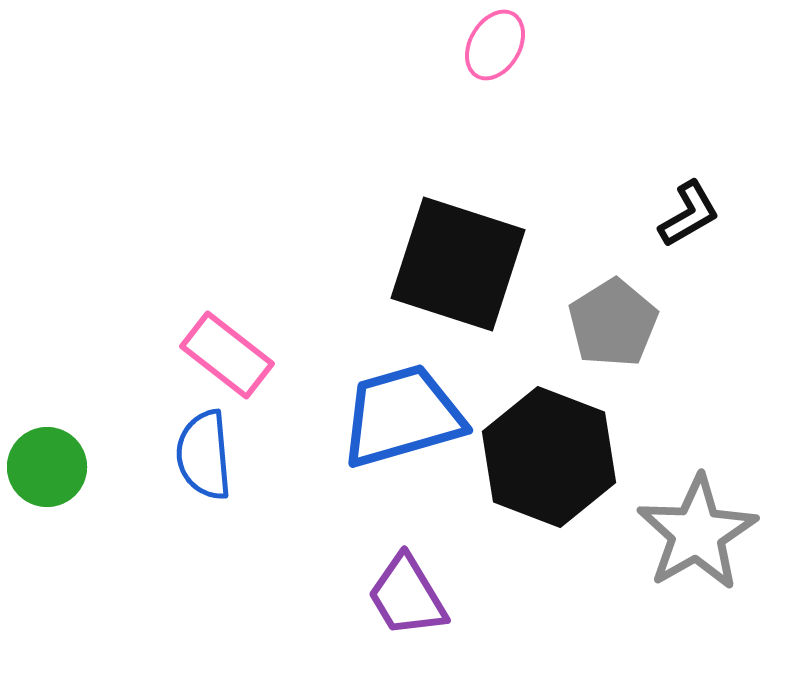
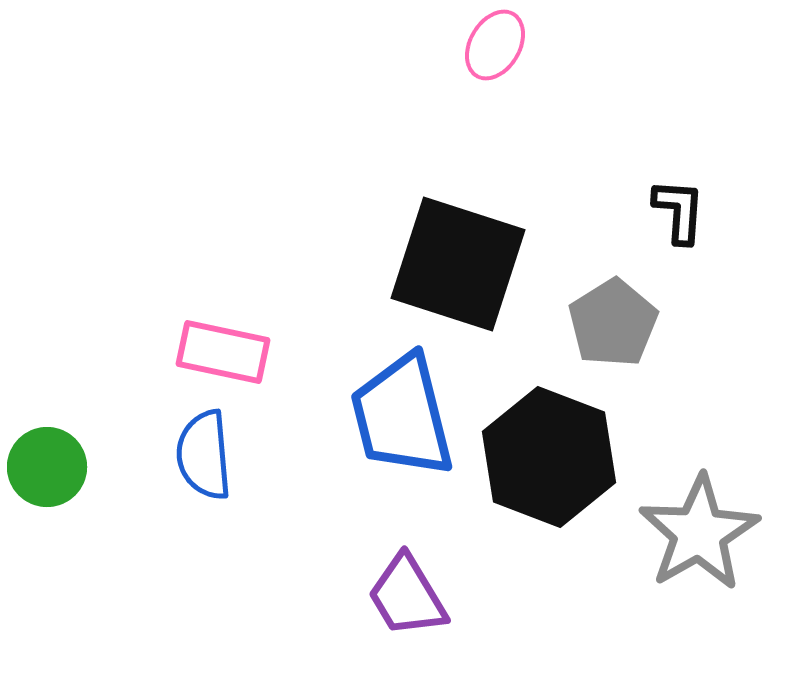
black L-shape: moved 10 px left, 3 px up; rotated 56 degrees counterclockwise
pink rectangle: moved 4 px left, 3 px up; rotated 26 degrees counterclockwise
blue trapezoid: rotated 88 degrees counterclockwise
gray star: moved 2 px right
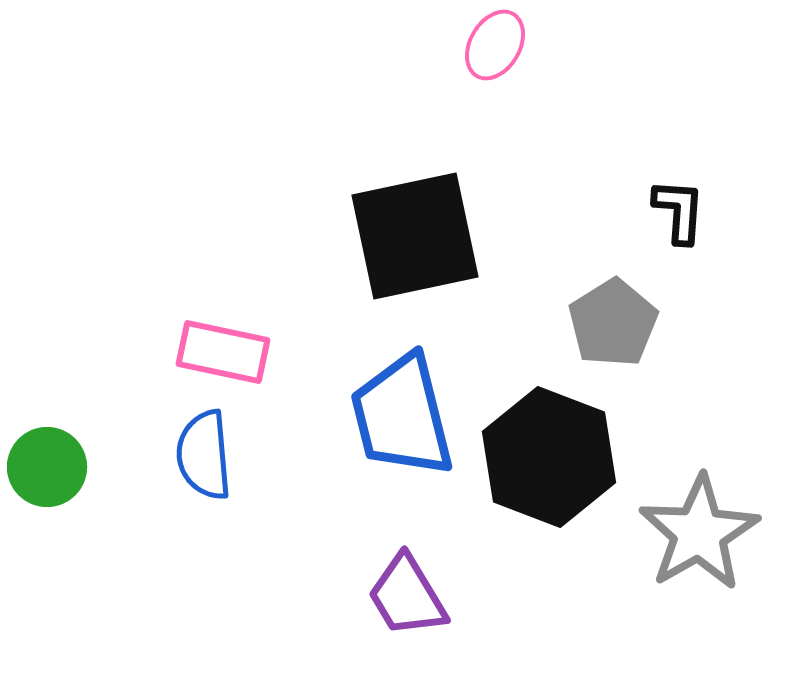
black square: moved 43 px left, 28 px up; rotated 30 degrees counterclockwise
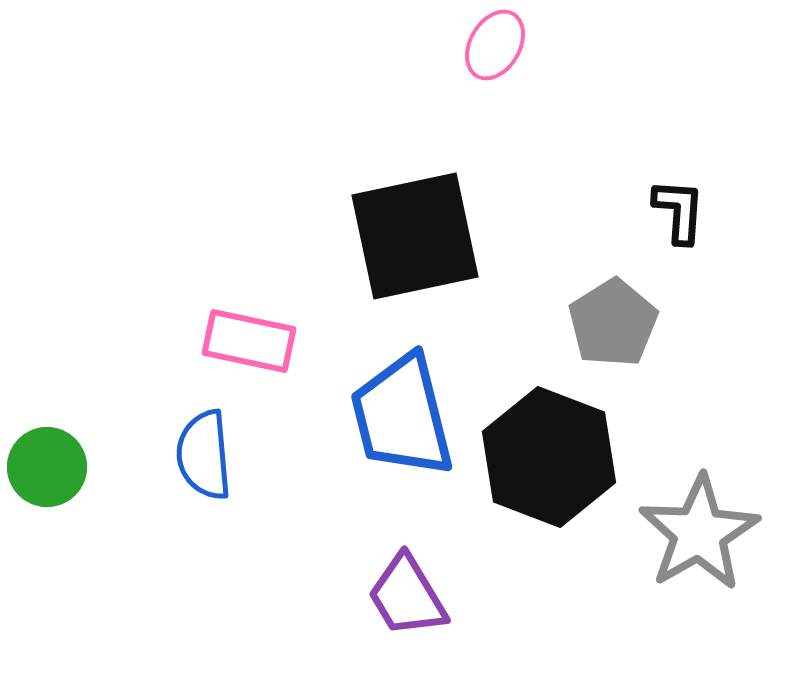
pink rectangle: moved 26 px right, 11 px up
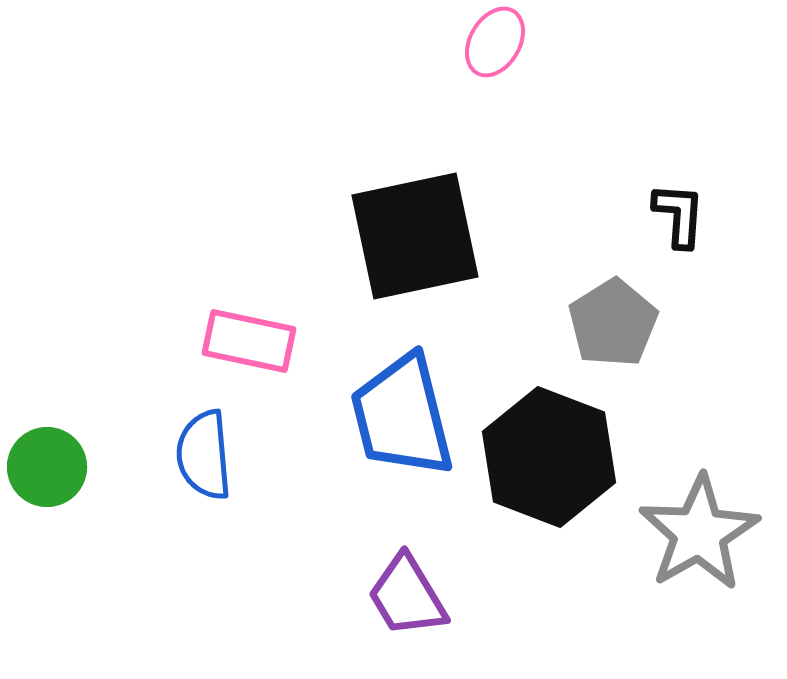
pink ellipse: moved 3 px up
black L-shape: moved 4 px down
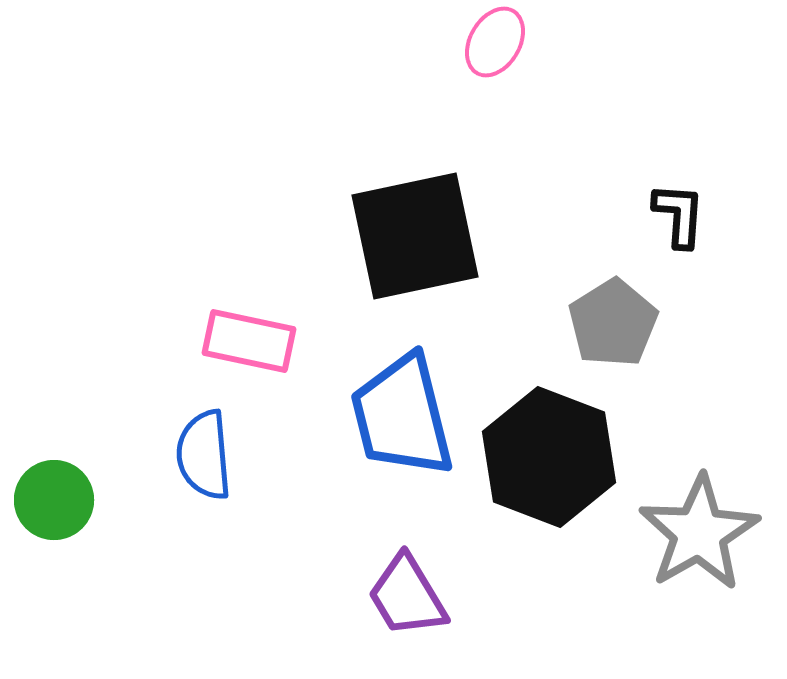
green circle: moved 7 px right, 33 px down
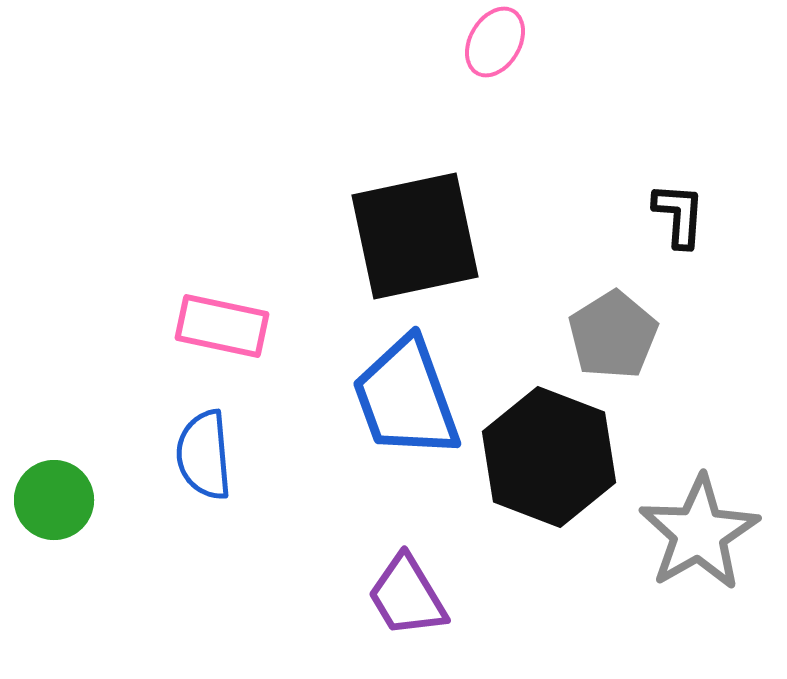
gray pentagon: moved 12 px down
pink rectangle: moved 27 px left, 15 px up
blue trapezoid: moved 4 px right, 18 px up; rotated 6 degrees counterclockwise
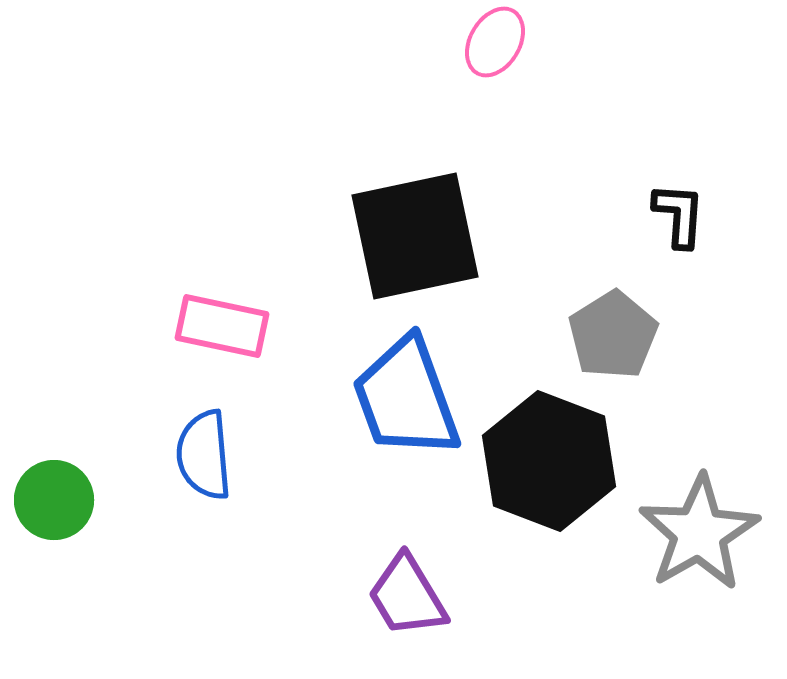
black hexagon: moved 4 px down
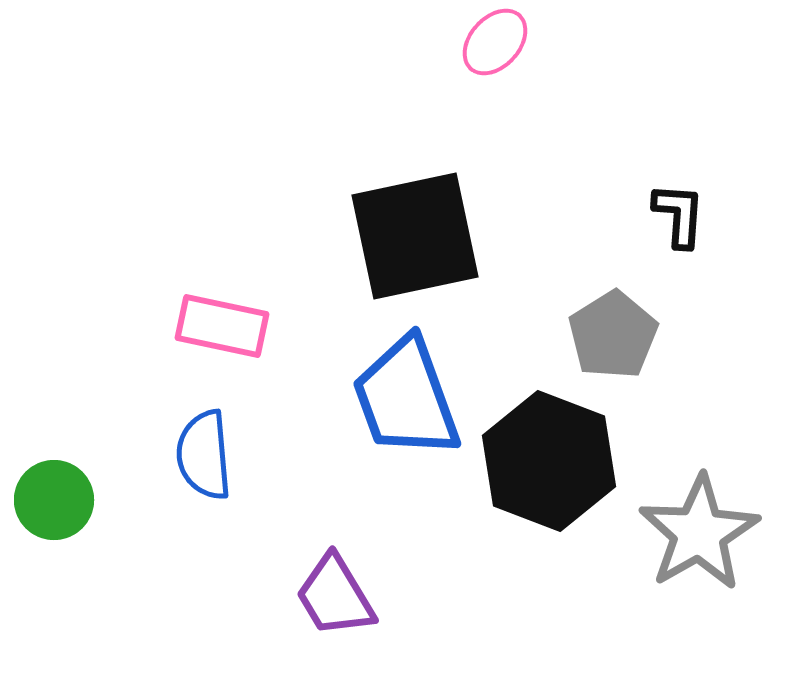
pink ellipse: rotated 12 degrees clockwise
purple trapezoid: moved 72 px left
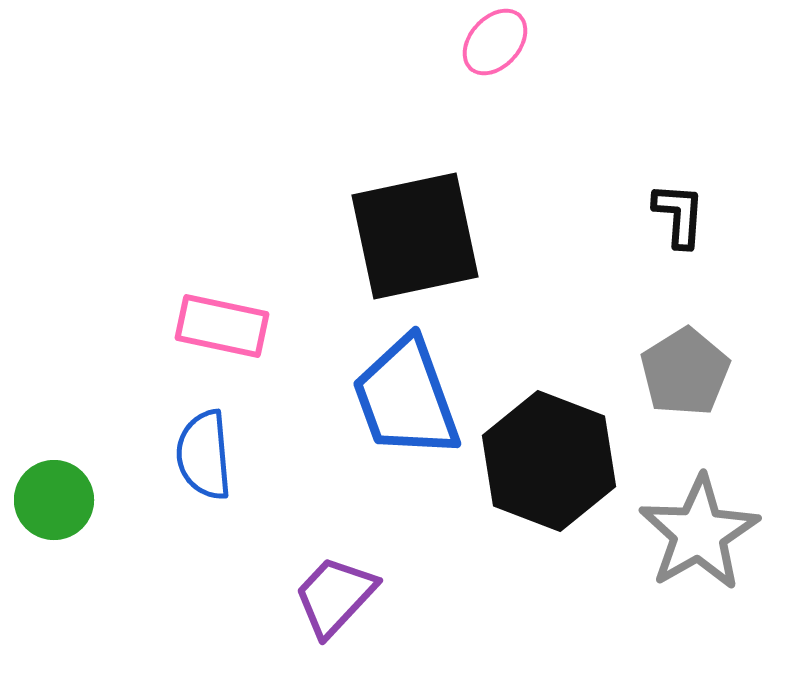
gray pentagon: moved 72 px right, 37 px down
purple trapezoid: rotated 74 degrees clockwise
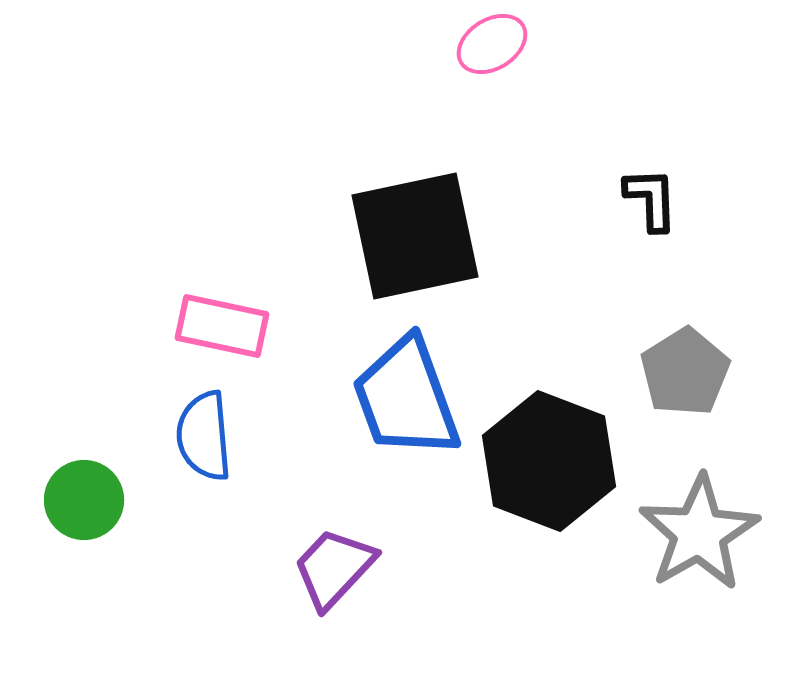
pink ellipse: moved 3 px left, 2 px down; rotated 16 degrees clockwise
black L-shape: moved 28 px left, 16 px up; rotated 6 degrees counterclockwise
blue semicircle: moved 19 px up
green circle: moved 30 px right
purple trapezoid: moved 1 px left, 28 px up
